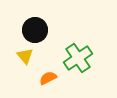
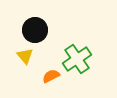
green cross: moved 1 px left, 1 px down
orange semicircle: moved 3 px right, 2 px up
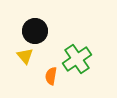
black circle: moved 1 px down
orange semicircle: rotated 54 degrees counterclockwise
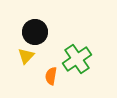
black circle: moved 1 px down
yellow triangle: moved 1 px right; rotated 24 degrees clockwise
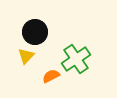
green cross: moved 1 px left
orange semicircle: rotated 54 degrees clockwise
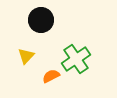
black circle: moved 6 px right, 12 px up
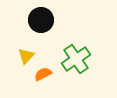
orange semicircle: moved 8 px left, 2 px up
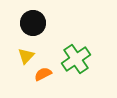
black circle: moved 8 px left, 3 px down
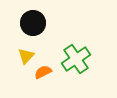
orange semicircle: moved 2 px up
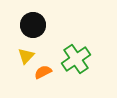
black circle: moved 2 px down
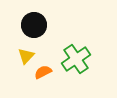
black circle: moved 1 px right
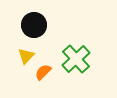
green cross: rotated 8 degrees counterclockwise
orange semicircle: rotated 18 degrees counterclockwise
